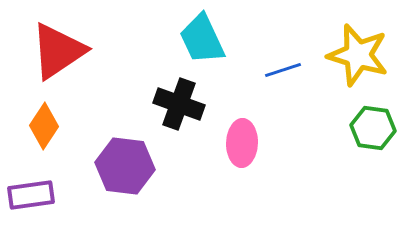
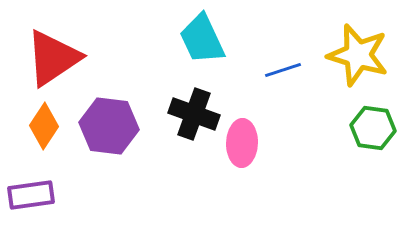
red triangle: moved 5 px left, 7 px down
black cross: moved 15 px right, 10 px down
purple hexagon: moved 16 px left, 40 px up
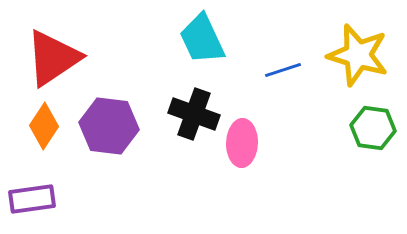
purple rectangle: moved 1 px right, 4 px down
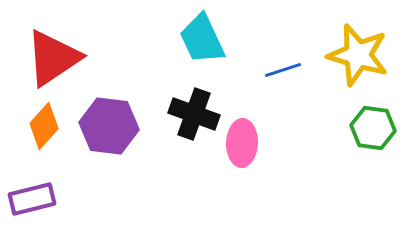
orange diamond: rotated 9 degrees clockwise
purple rectangle: rotated 6 degrees counterclockwise
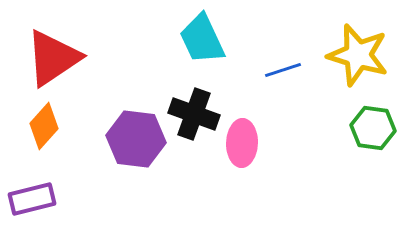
purple hexagon: moved 27 px right, 13 px down
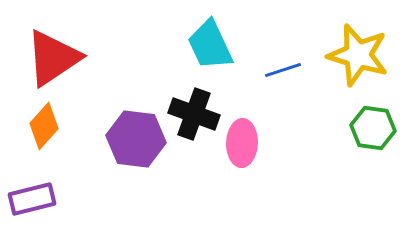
cyan trapezoid: moved 8 px right, 6 px down
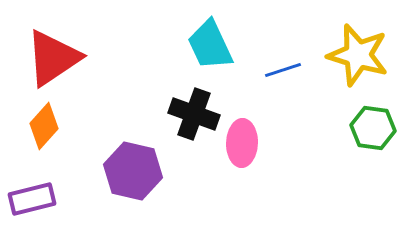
purple hexagon: moved 3 px left, 32 px down; rotated 6 degrees clockwise
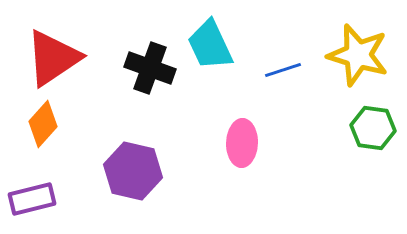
black cross: moved 44 px left, 46 px up
orange diamond: moved 1 px left, 2 px up
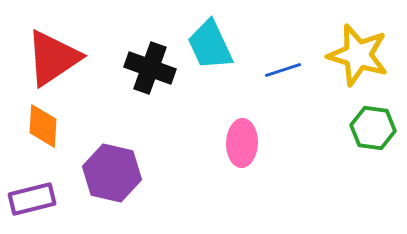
orange diamond: moved 2 px down; rotated 39 degrees counterclockwise
purple hexagon: moved 21 px left, 2 px down
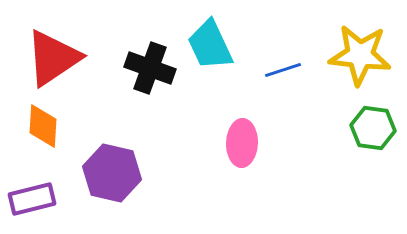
yellow star: moved 2 px right; rotated 10 degrees counterclockwise
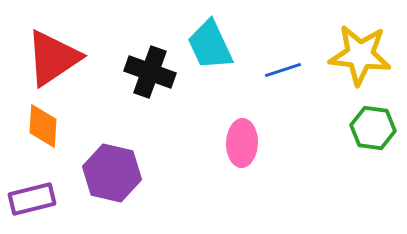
black cross: moved 4 px down
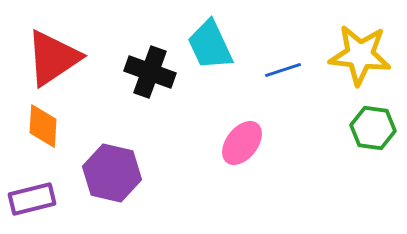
pink ellipse: rotated 36 degrees clockwise
